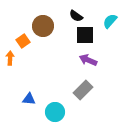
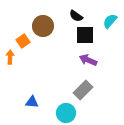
orange arrow: moved 1 px up
blue triangle: moved 3 px right, 3 px down
cyan circle: moved 11 px right, 1 px down
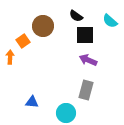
cyan semicircle: rotated 91 degrees counterclockwise
gray rectangle: moved 3 px right; rotated 30 degrees counterclockwise
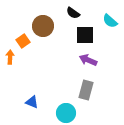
black semicircle: moved 3 px left, 3 px up
blue triangle: rotated 16 degrees clockwise
